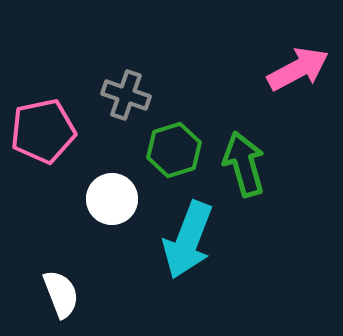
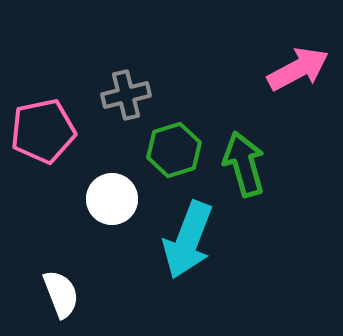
gray cross: rotated 33 degrees counterclockwise
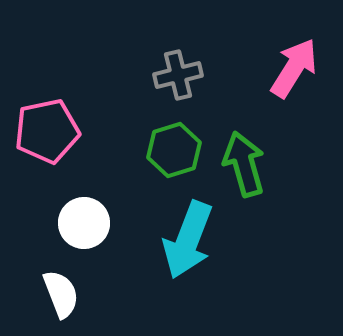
pink arrow: moved 4 px left, 1 px up; rotated 30 degrees counterclockwise
gray cross: moved 52 px right, 20 px up
pink pentagon: moved 4 px right
white circle: moved 28 px left, 24 px down
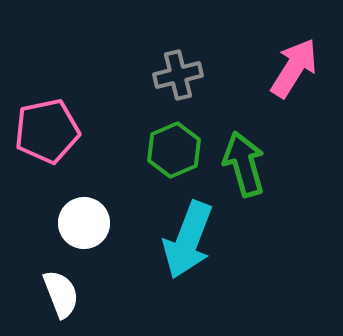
green hexagon: rotated 6 degrees counterclockwise
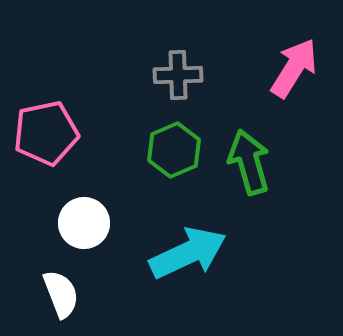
gray cross: rotated 12 degrees clockwise
pink pentagon: moved 1 px left, 2 px down
green arrow: moved 5 px right, 2 px up
cyan arrow: moved 13 px down; rotated 136 degrees counterclockwise
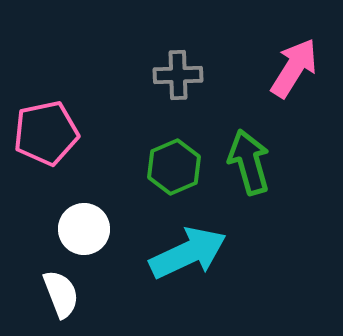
green hexagon: moved 17 px down
white circle: moved 6 px down
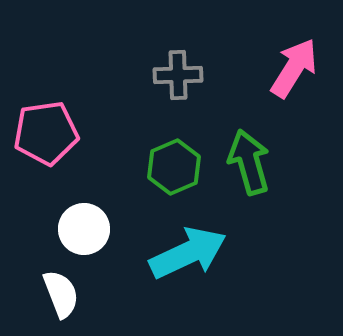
pink pentagon: rotated 4 degrees clockwise
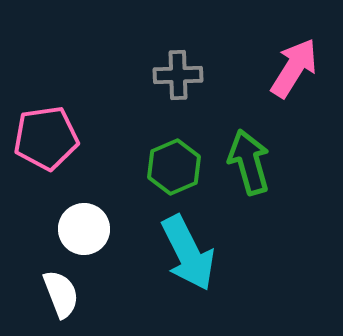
pink pentagon: moved 5 px down
cyan arrow: rotated 88 degrees clockwise
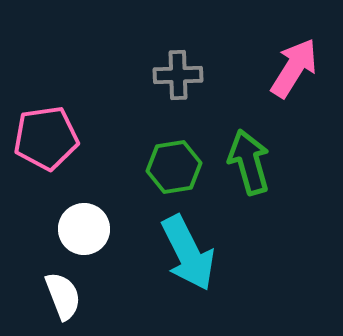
green hexagon: rotated 14 degrees clockwise
white semicircle: moved 2 px right, 2 px down
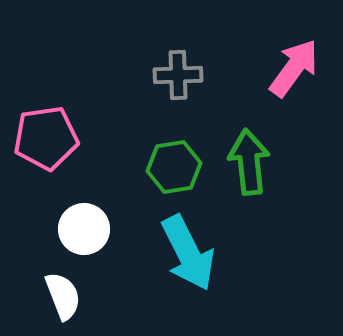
pink arrow: rotated 4 degrees clockwise
green arrow: rotated 10 degrees clockwise
